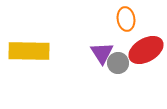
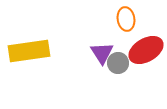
yellow rectangle: rotated 9 degrees counterclockwise
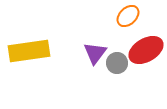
orange ellipse: moved 2 px right, 3 px up; rotated 55 degrees clockwise
purple triangle: moved 7 px left; rotated 10 degrees clockwise
gray circle: moved 1 px left
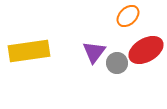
purple triangle: moved 1 px left, 1 px up
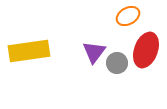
orange ellipse: rotated 15 degrees clockwise
red ellipse: rotated 40 degrees counterclockwise
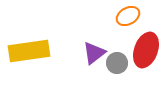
purple triangle: moved 1 px down; rotated 15 degrees clockwise
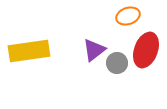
orange ellipse: rotated 10 degrees clockwise
purple triangle: moved 3 px up
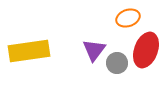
orange ellipse: moved 2 px down
purple triangle: rotated 15 degrees counterclockwise
